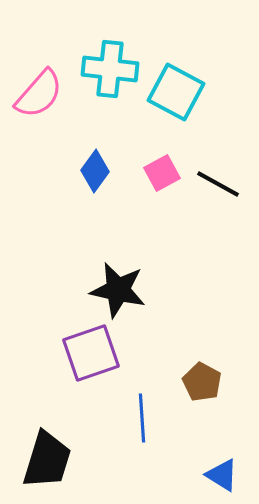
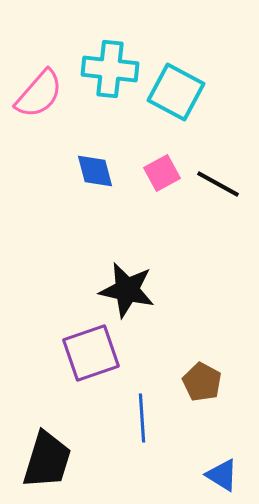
blue diamond: rotated 51 degrees counterclockwise
black star: moved 9 px right
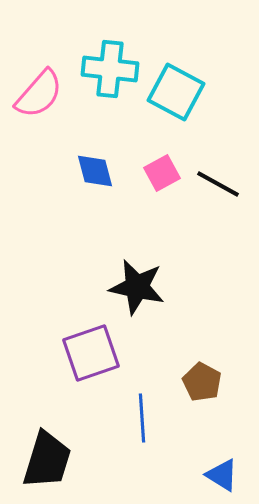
black star: moved 10 px right, 3 px up
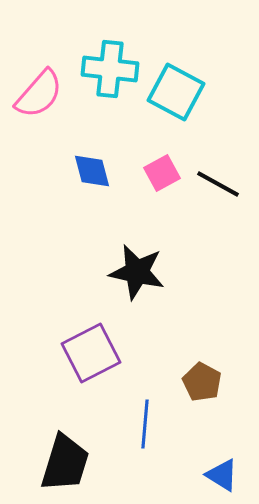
blue diamond: moved 3 px left
black star: moved 15 px up
purple square: rotated 8 degrees counterclockwise
blue line: moved 3 px right, 6 px down; rotated 9 degrees clockwise
black trapezoid: moved 18 px right, 3 px down
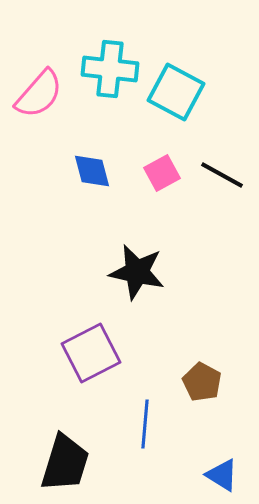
black line: moved 4 px right, 9 px up
